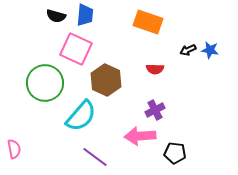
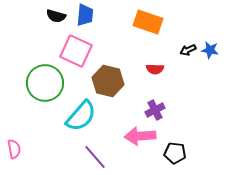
pink square: moved 2 px down
brown hexagon: moved 2 px right, 1 px down; rotated 12 degrees counterclockwise
purple line: rotated 12 degrees clockwise
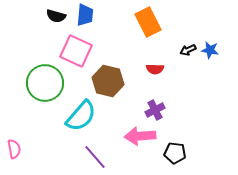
orange rectangle: rotated 44 degrees clockwise
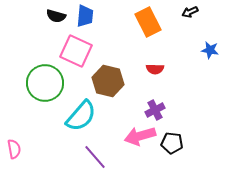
blue trapezoid: moved 1 px down
black arrow: moved 2 px right, 38 px up
pink arrow: rotated 12 degrees counterclockwise
black pentagon: moved 3 px left, 10 px up
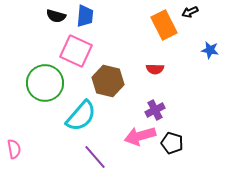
orange rectangle: moved 16 px right, 3 px down
black pentagon: rotated 10 degrees clockwise
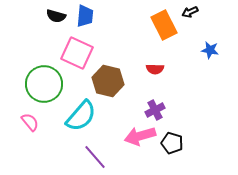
pink square: moved 1 px right, 2 px down
green circle: moved 1 px left, 1 px down
pink semicircle: moved 16 px right, 27 px up; rotated 30 degrees counterclockwise
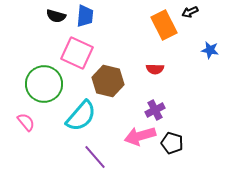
pink semicircle: moved 4 px left
